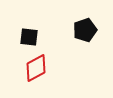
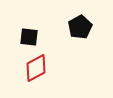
black pentagon: moved 5 px left, 3 px up; rotated 10 degrees counterclockwise
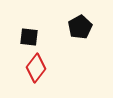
red diamond: rotated 24 degrees counterclockwise
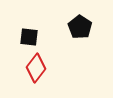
black pentagon: rotated 10 degrees counterclockwise
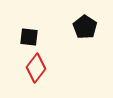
black pentagon: moved 5 px right
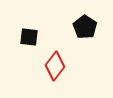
red diamond: moved 19 px right, 2 px up
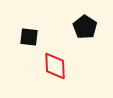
red diamond: rotated 40 degrees counterclockwise
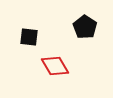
red diamond: rotated 28 degrees counterclockwise
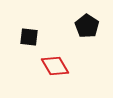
black pentagon: moved 2 px right, 1 px up
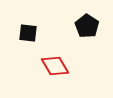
black square: moved 1 px left, 4 px up
